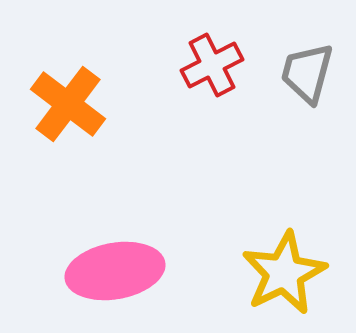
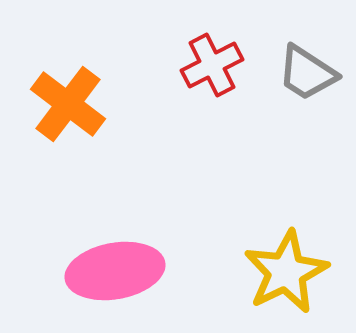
gray trapezoid: rotated 72 degrees counterclockwise
yellow star: moved 2 px right, 1 px up
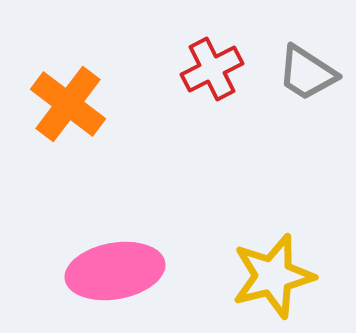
red cross: moved 4 px down
yellow star: moved 13 px left, 4 px down; rotated 12 degrees clockwise
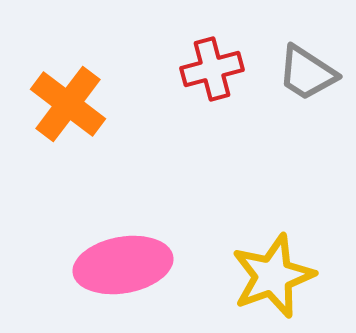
red cross: rotated 12 degrees clockwise
pink ellipse: moved 8 px right, 6 px up
yellow star: rotated 6 degrees counterclockwise
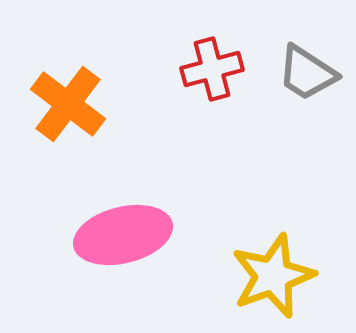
pink ellipse: moved 30 px up; rotated 4 degrees counterclockwise
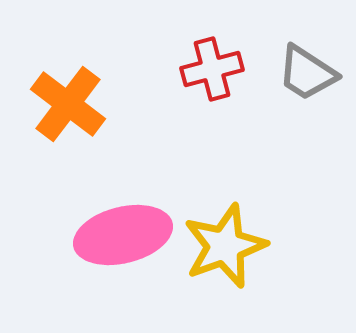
yellow star: moved 48 px left, 30 px up
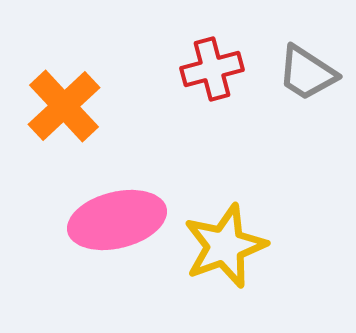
orange cross: moved 4 px left, 2 px down; rotated 10 degrees clockwise
pink ellipse: moved 6 px left, 15 px up
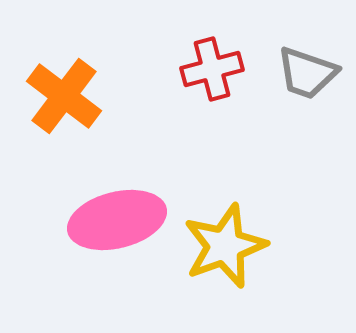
gray trapezoid: rotated 14 degrees counterclockwise
orange cross: moved 10 px up; rotated 10 degrees counterclockwise
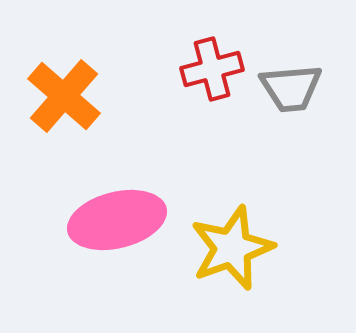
gray trapezoid: moved 16 px left, 15 px down; rotated 24 degrees counterclockwise
orange cross: rotated 4 degrees clockwise
yellow star: moved 7 px right, 2 px down
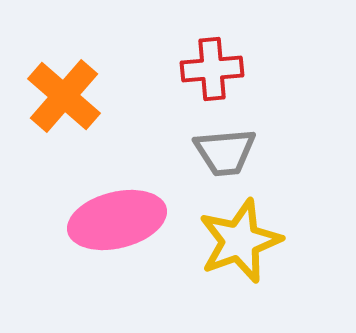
red cross: rotated 10 degrees clockwise
gray trapezoid: moved 66 px left, 64 px down
yellow star: moved 8 px right, 7 px up
